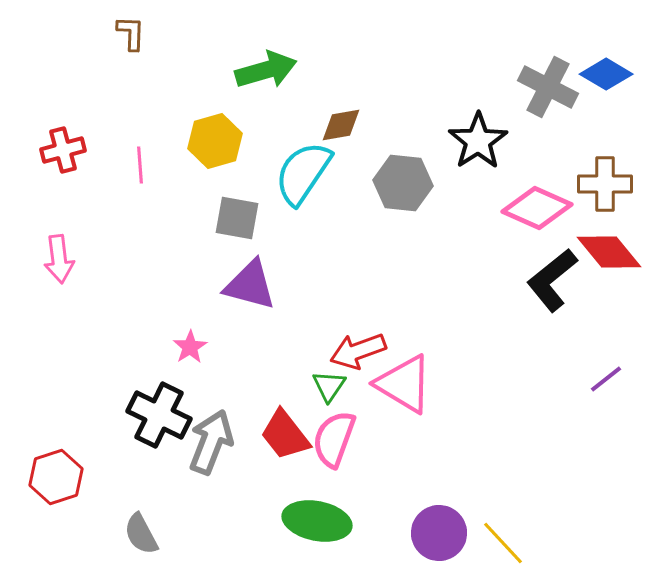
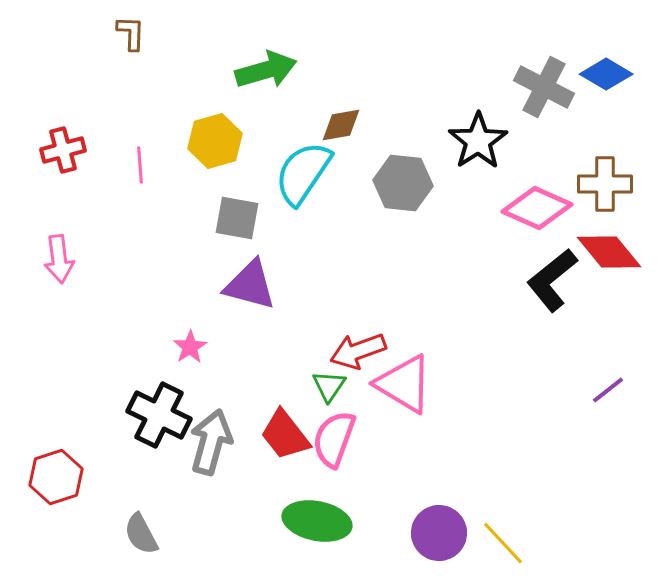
gray cross: moved 4 px left
purple line: moved 2 px right, 11 px down
gray arrow: rotated 6 degrees counterclockwise
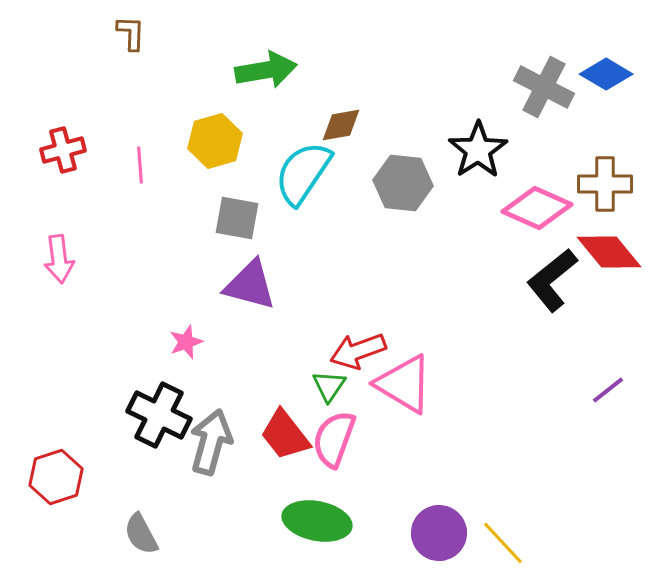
green arrow: rotated 6 degrees clockwise
black star: moved 9 px down
pink star: moved 4 px left, 5 px up; rotated 12 degrees clockwise
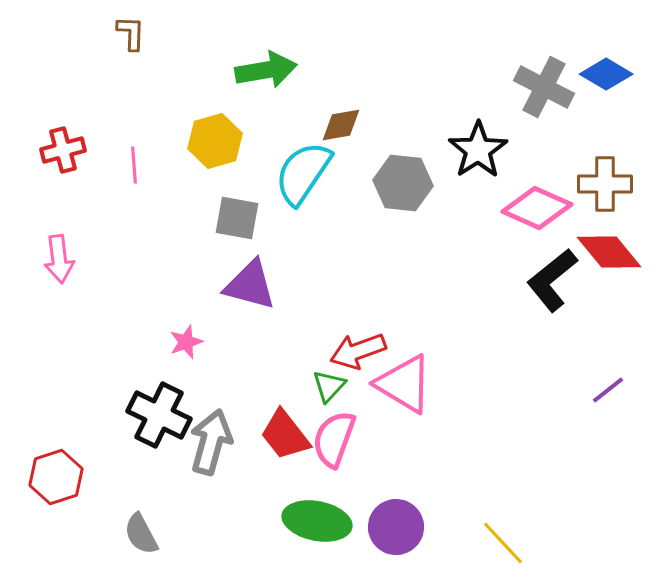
pink line: moved 6 px left
green triangle: rotated 9 degrees clockwise
purple circle: moved 43 px left, 6 px up
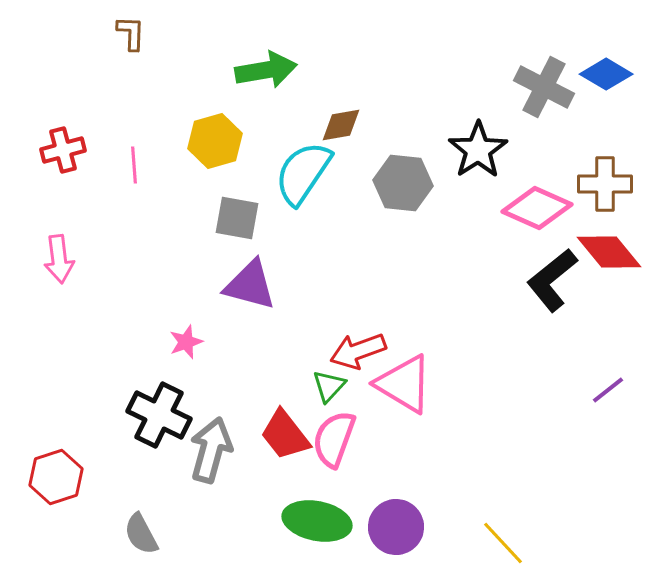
gray arrow: moved 8 px down
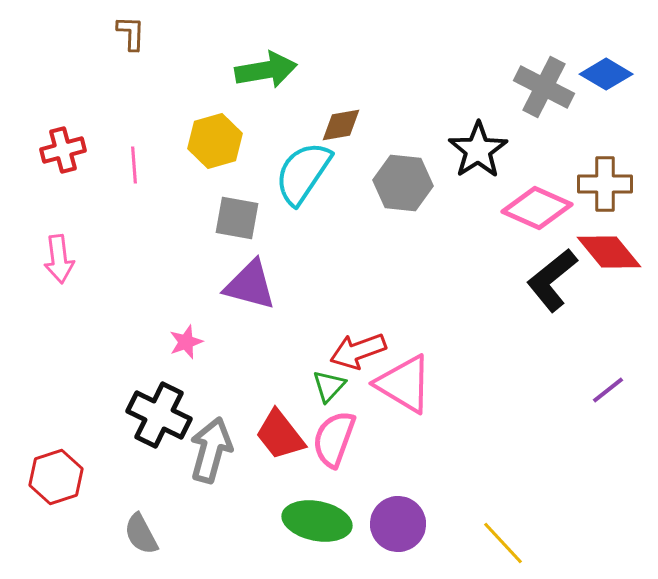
red trapezoid: moved 5 px left
purple circle: moved 2 px right, 3 px up
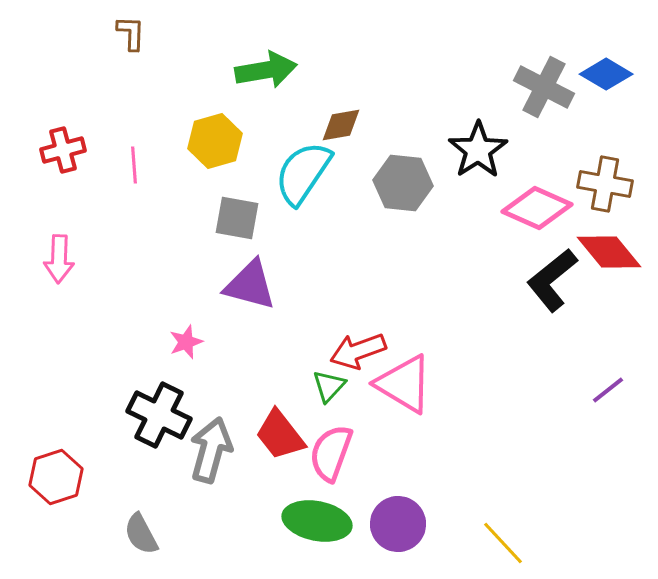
brown cross: rotated 10 degrees clockwise
pink arrow: rotated 9 degrees clockwise
pink semicircle: moved 3 px left, 14 px down
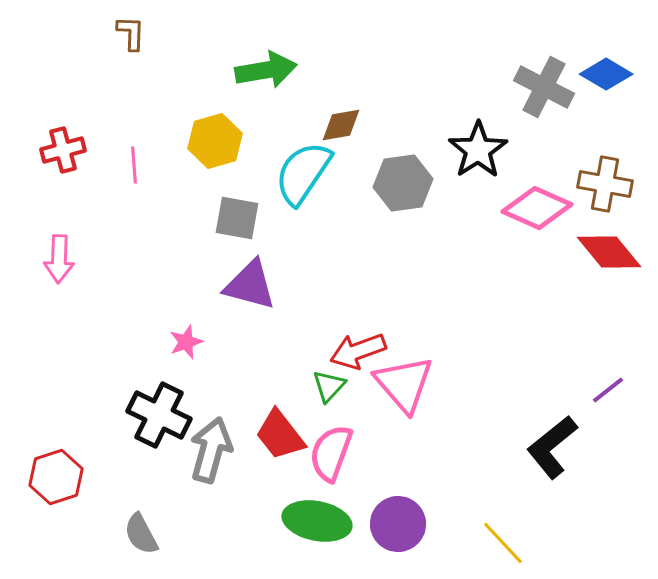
gray hexagon: rotated 14 degrees counterclockwise
black L-shape: moved 167 px down
pink triangle: rotated 18 degrees clockwise
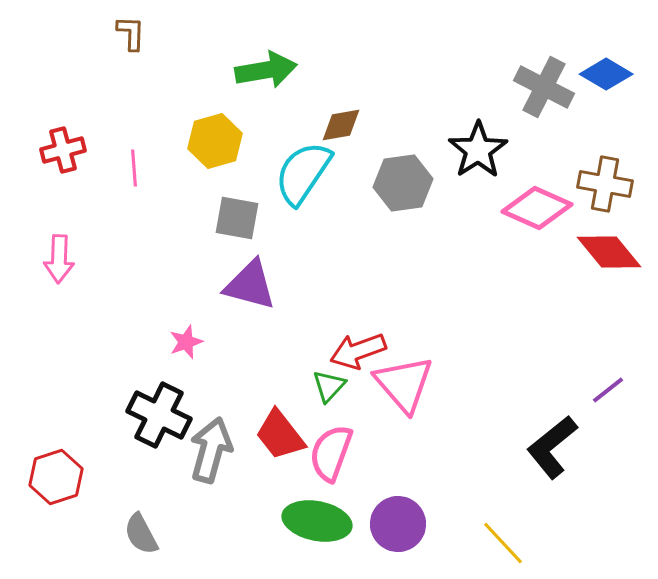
pink line: moved 3 px down
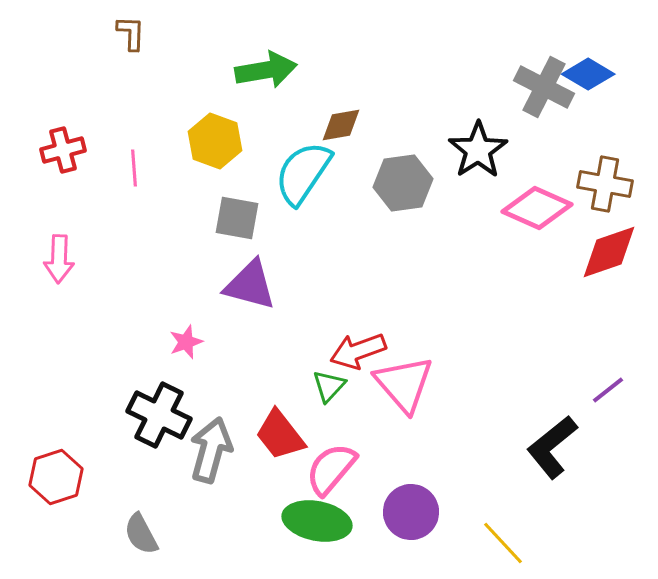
blue diamond: moved 18 px left
yellow hexagon: rotated 24 degrees counterclockwise
red diamond: rotated 70 degrees counterclockwise
pink semicircle: moved 16 px down; rotated 20 degrees clockwise
purple circle: moved 13 px right, 12 px up
